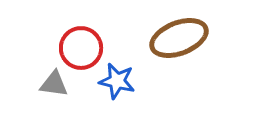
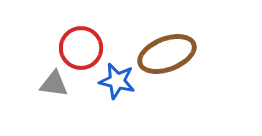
brown ellipse: moved 12 px left, 16 px down
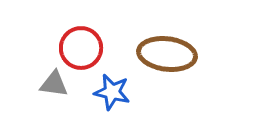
brown ellipse: rotated 28 degrees clockwise
blue star: moved 5 px left, 11 px down
